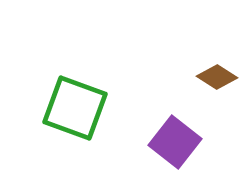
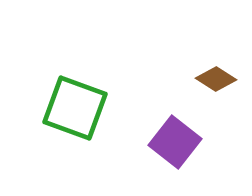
brown diamond: moved 1 px left, 2 px down
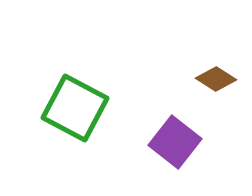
green square: rotated 8 degrees clockwise
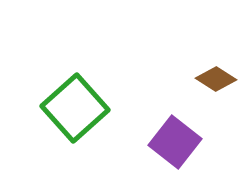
green square: rotated 20 degrees clockwise
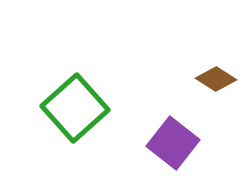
purple square: moved 2 px left, 1 px down
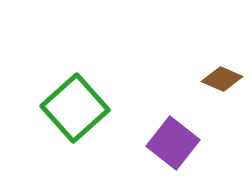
brown diamond: moved 6 px right; rotated 9 degrees counterclockwise
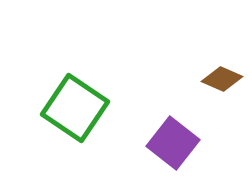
green square: rotated 14 degrees counterclockwise
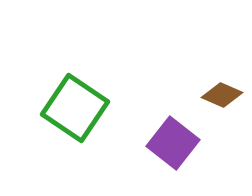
brown diamond: moved 16 px down
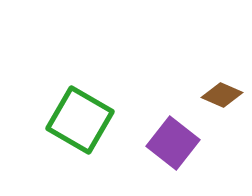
green square: moved 5 px right, 12 px down; rotated 4 degrees counterclockwise
